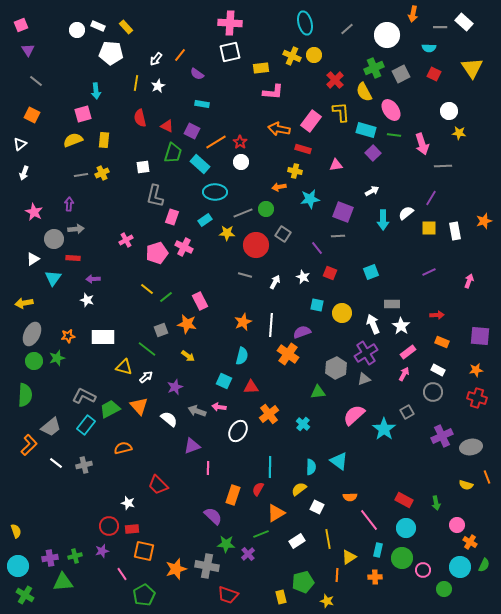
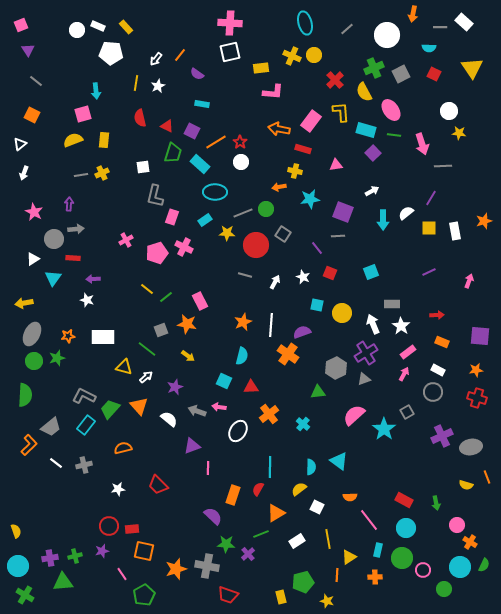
green trapezoid at (110, 409): rotated 20 degrees counterclockwise
white star at (128, 503): moved 10 px left, 14 px up; rotated 24 degrees counterclockwise
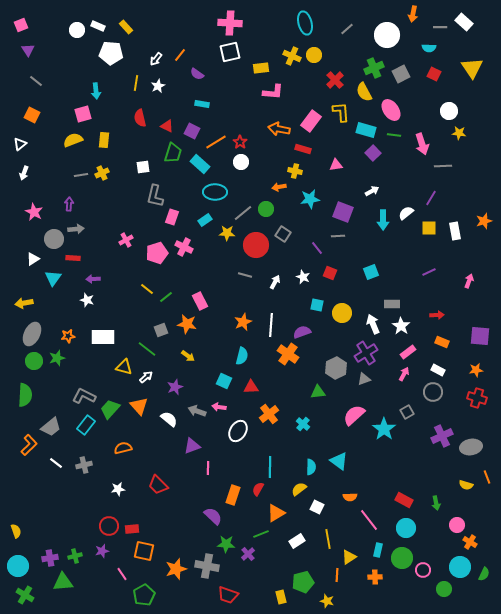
gray line at (243, 213): rotated 18 degrees counterclockwise
green semicircle at (484, 565): moved 9 px down
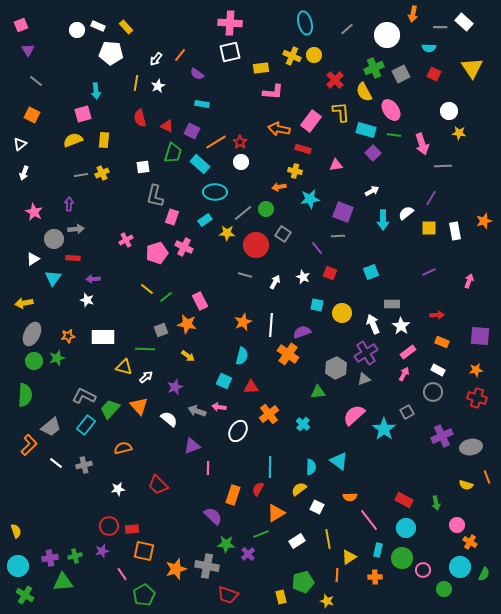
green line at (147, 349): moved 2 px left; rotated 36 degrees counterclockwise
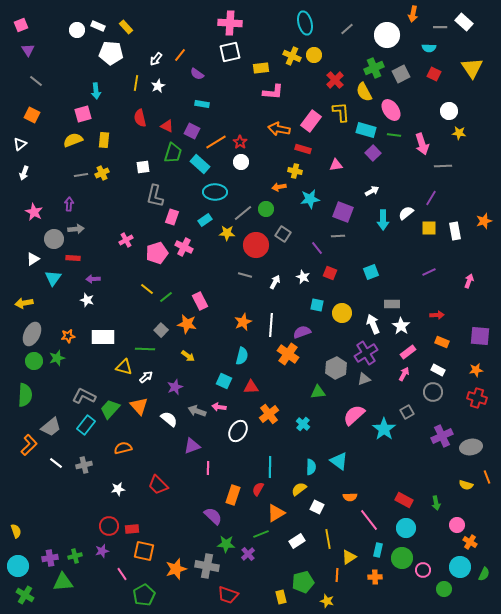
gray square at (161, 330): rotated 24 degrees counterclockwise
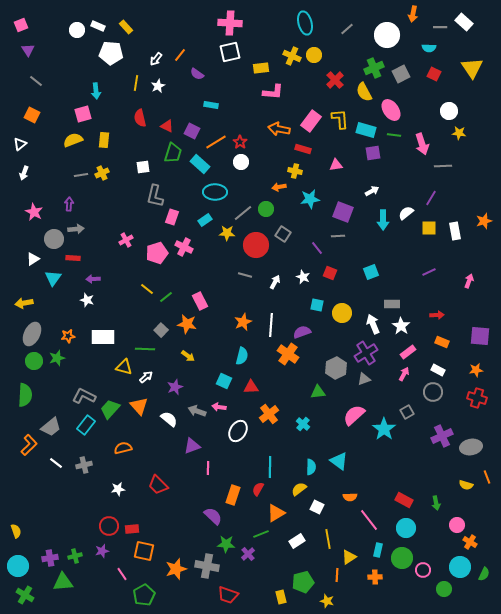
cyan rectangle at (202, 104): moved 9 px right, 1 px down
yellow L-shape at (341, 112): moved 1 px left, 7 px down
purple square at (373, 153): rotated 35 degrees clockwise
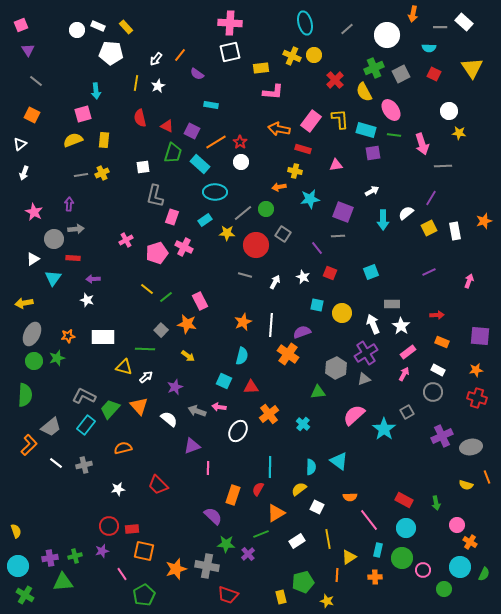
yellow square at (429, 228): rotated 28 degrees counterclockwise
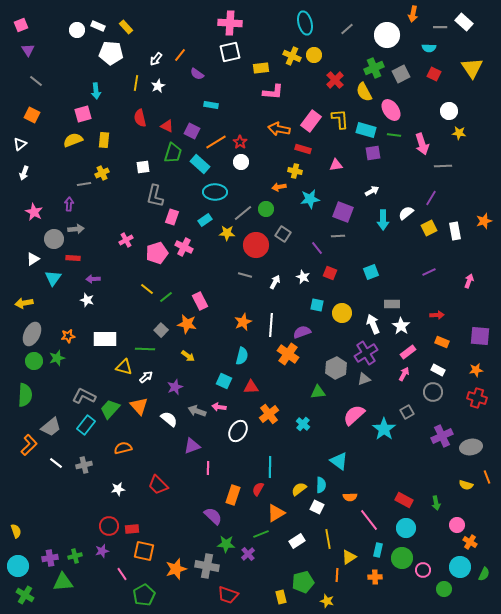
gray line at (81, 175): moved 3 px right, 9 px down
white rectangle at (103, 337): moved 2 px right, 2 px down
cyan semicircle at (311, 467): moved 10 px right, 18 px down
